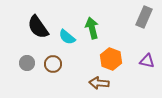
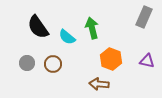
brown arrow: moved 1 px down
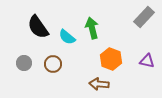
gray rectangle: rotated 20 degrees clockwise
gray circle: moved 3 px left
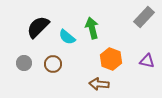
black semicircle: rotated 80 degrees clockwise
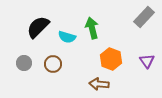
cyan semicircle: rotated 24 degrees counterclockwise
purple triangle: rotated 42 degrees clockwise
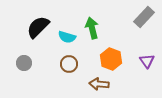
brown circle: moved 16 px right
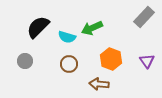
green arrow: rotated 100 degrees counterclockwise
gray circle: moved 1 px right, 2 px up
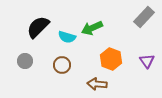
brown circle: moved 7 px left, 1 px down
brown arrow: moved 2 px left
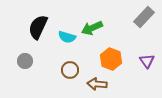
black semicircle: rotated 20 degrees counterclockwise
brown circle: moved 8 px right, 5 px down
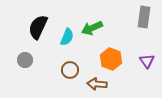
gray rectangle: rotated 35 degrees counterclockwise
cyan semicircle: rotated 84 degrees counterclockwise
gray circle: moved 1 px up
